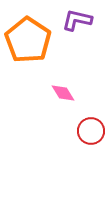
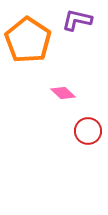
pink diamond: rotated 15 degrees counterclockwise
red circle: moved 3 px left
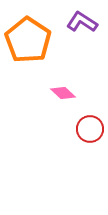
purple L-shape: moved 5 px right, 2 px down; rotated 20 degrees clockwise
red circle: moved 2 px right, 2 px up
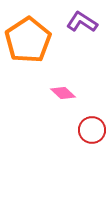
orange pentagon: rotated 6 degrees clockwise
red circle: moved 2 px right, 1 px down
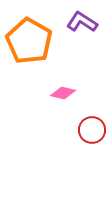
orange pentagon: moved 1 px right, 1 px down; rotated 9 degrees counterclockwise
pink diamond: rotated 30 degrees counterclockwise
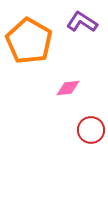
pink diamond: moved 5 px right, 5 px up; rotated 20 degrees counterclockwise
red circle: moved 1 px left
